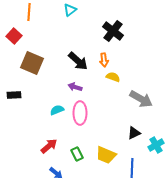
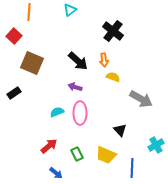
black rectangle: moved 2 px up; rotated 32 degrees counterclockwise
cyan semicircle: moved 2 px down
black triangle: moved 14 px left, 3 px up; rotated 48 degrees counterclockwise
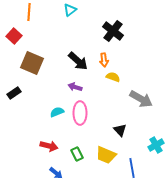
red arrow: rotated 54 degrees clockwise
blue line: rotated 12 degrees counterclockwise
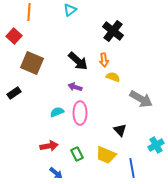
red arrow: rotated 24 degrees counterclockwise
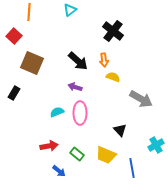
black rectangle: rotated 24 degrees counterclockwise
green rectangle: rotated 24 degrees counterclockwise
blue arrow: moved 3 px right, 2 px up
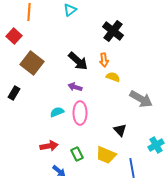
brown square: rotated 15 degrees clockwise
green rectangle: rotated 24 degrees clockwise
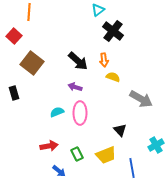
cyan triangle: moved 28 px right
black rectangle: rotated 48 degrees counterclockwise
yellow trapezoid: rotated 45 degrees counterclockwise
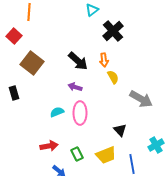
cyan triangle: moved 6 px left
black cross: rotated 10 degrees clockwise
yellow semicircle: rotated 40 degrees clockwise
blue line: moved 4 px up
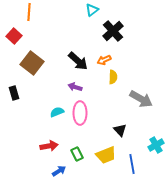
orange arrow: rotated 72 degrees clockwise
yellow semicircle: rotated 32 degrees clockwise
blue arrow: rotated 72 degrees counterclockwise
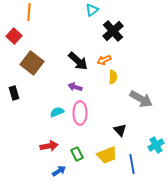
yellow trapezoid: moved 1 px right
